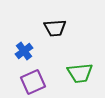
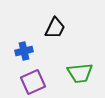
black trapezoid: rotated 60 degrees counterclockwise
blue cross: rotated 24 degrees clockwise
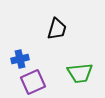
black trapezoid: moved 2 px right, 1 px down; rotated 10 degrees counterclockwise
blue cross: moved 4 px left, 8 px down
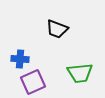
black trapezoid: rotated 95 degrees clockwise
blue cross: rotated 18 degrees clockwise
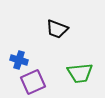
blue cross: moved 1 px left, 1 px down; rotated 12 degrees clockwise
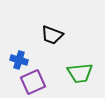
black trapezoid: moved 5 px left, 6 px down
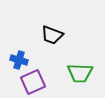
green trapezoid: rotated 8 degrees clockwise
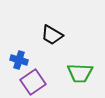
black trapezoid: rotated 10 degrees clockwise
purple square: rotated 10 degrees counterclockwise
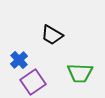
blue cross: rotated 30 degrees clockwise
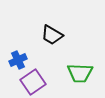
blue cross: moved 1 px left; rotated 18 degrees clockwise
